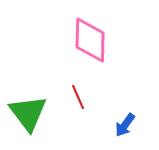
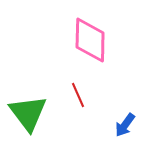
red line: moved 2 px up
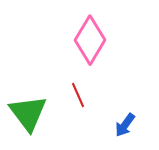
pink diamond: rotated 30 degrees clockwise
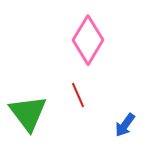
pink diamond: moved 2 px left
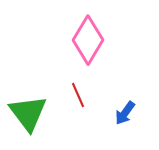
blue arrow: moved 12 px up
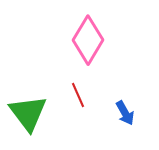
blue arrow: rotated 65 degrees counterclockwise
